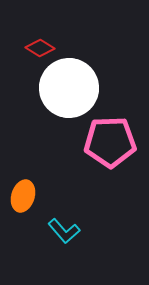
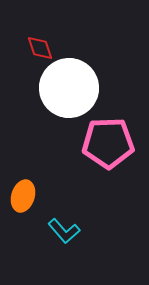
red diamond: rotated 40 degrees clockwise
pink pentagon: moved 2 px left, 1 px down
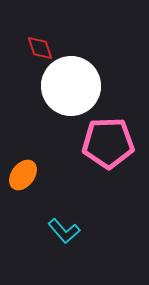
white circle: moved 2 px right, 2 px up
orange ellipse: moved 21 px up; rotated 20 degrees clockwise
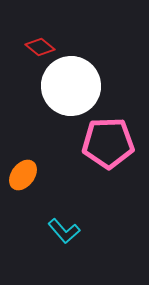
red diamond: moved 1 px up; rotated 32 degrees counterclockwise
